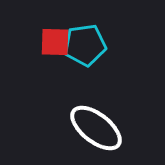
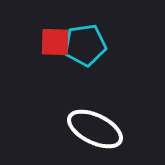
white ellipse: moved 1 px left, 1 px down; rotated 12 degrees counterclockwise
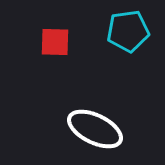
cyan pentagon: moved 43 px right, 14 px up
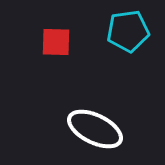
red square: moved 1 px right
